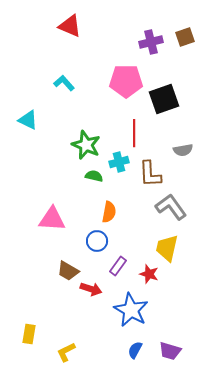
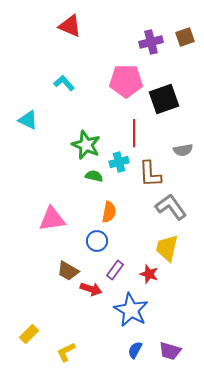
pink triangle: rotated 12 degrees counterclockwise
purple rectangle: moved 3 px left, 4 px down
yellow rectangle: rotated 36 degrees clockwise
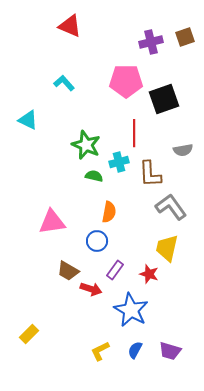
pink triangle: moved 3 px down
yellow L-shape: moved 34 px right, 1 px up
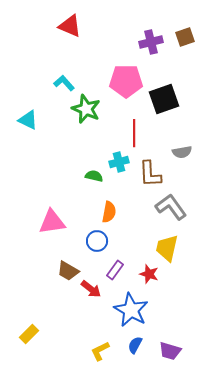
green star: moved 36 px up
gray semicircle: moved 1 px left, 2 px down
red arrow: rotated 20 degrees clockwise
blue semicircle: moved 5 px up
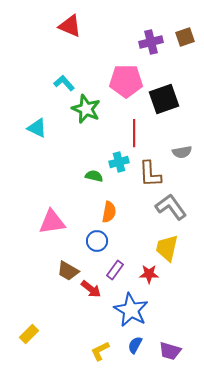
cyan triangle: moved 9 px right, 8 px down
red star: rotated 18 degrees counterclockwise
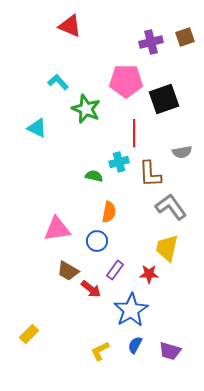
cyan L-shape: moved 6 px left, 1 px up
pink triangle: moved 5 px right, 7 px down
blue star: rotated 12 degrees clockwise
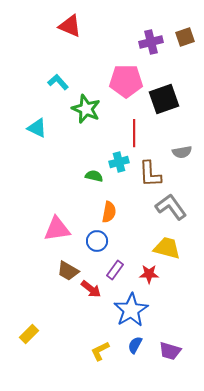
yellow trapezoid: rotated 92 degrees clockwise
